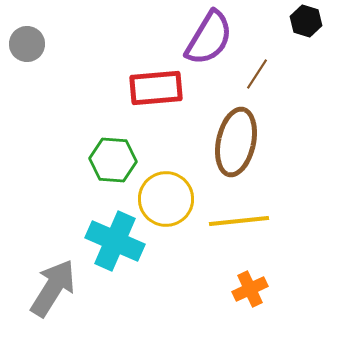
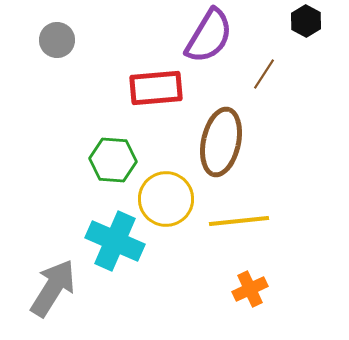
black hexagon: rotated 12 degrees clockwise
purple semicircle: moved 2 px up
gray circle: moved 30 px right, 4 px up
brown line: moved 7 px right
brown ellipse: moved 15 px left
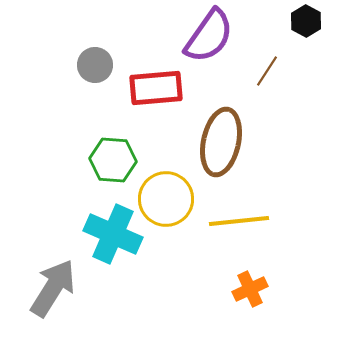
purple semicircle: rotated 4 degrees clockwise
gray circle: moved 38 px right, 25 px down
brown line: moved 3 px right, 3 px up
cyan cross: moved 2 px left, 7 px up
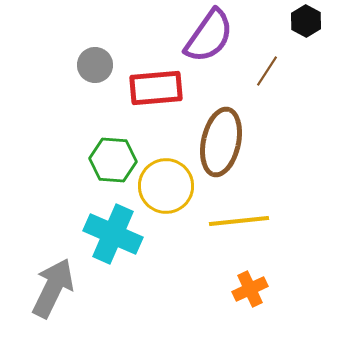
yellow circle: moved 13 px up
gray arrow: rotated 6 degrees counterclockwise
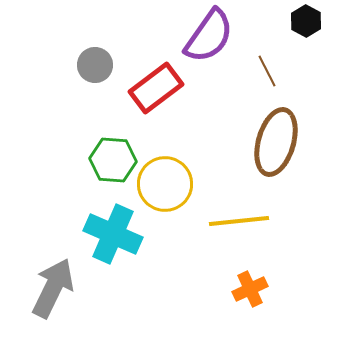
brown line: rotated 60 degrees counterclockwise
red rectangle: rotated 32 degrees counterclockwise
brown ellipse: moved 55 px right; rotated 4 degrees clockwise
yellow circle: moved 1 px left, 2 px up
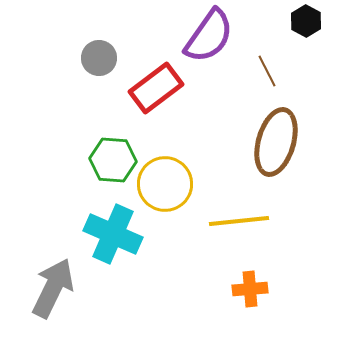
gray circle: moved 4 px right, 7 px up
orange cross: rotated 20 degrees clockwise
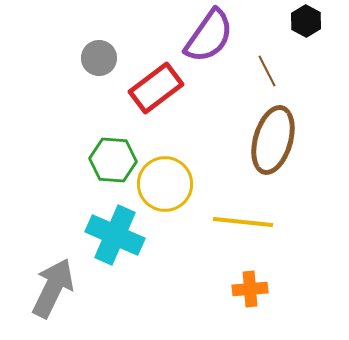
brown ellipse: moved 3 px left, 2 px up
yellow line: moved 4 px right, 1 px down; rotated 12 degrees clockwise
cyan cross: moved 2 px right, 1 px down
